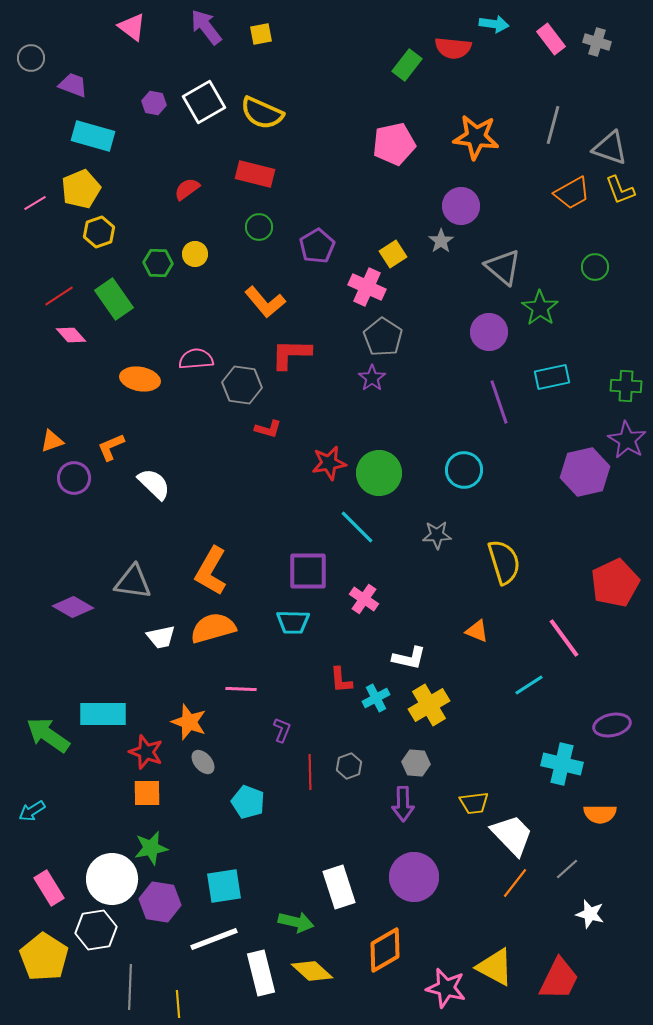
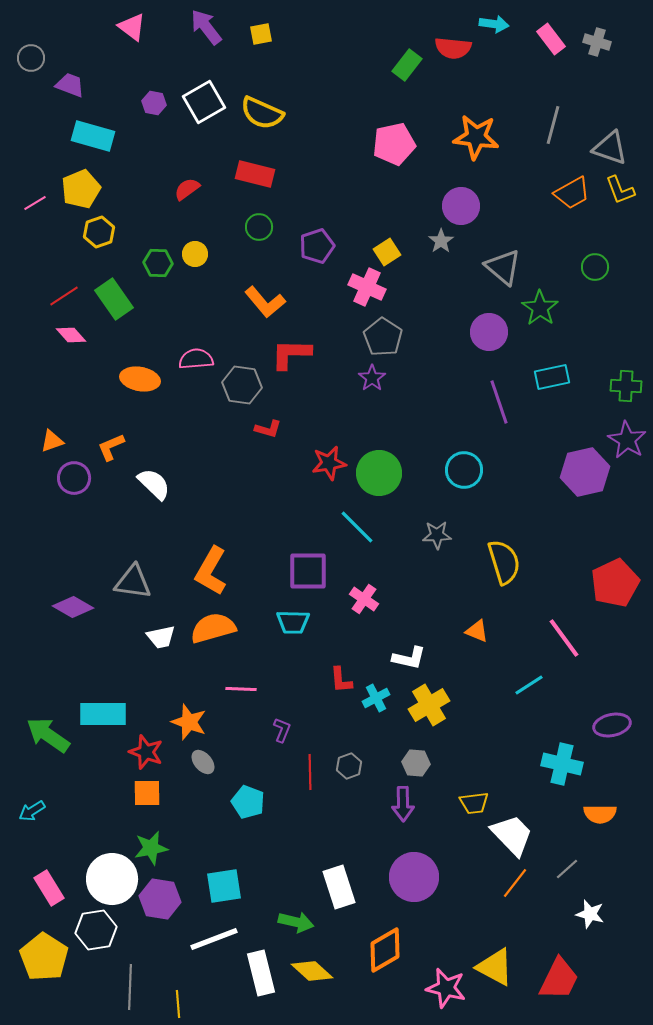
purple trapezoid at (73, 85): moved 3 px left
purple pentagon at (317, 246): rotated 12 degrees clockwise
yellow square at (393, 254): moved 6 px left, 2 px up
red line at (59, 296): moved 5 px right
purple hexagon at (160, 902): moved 3 px up
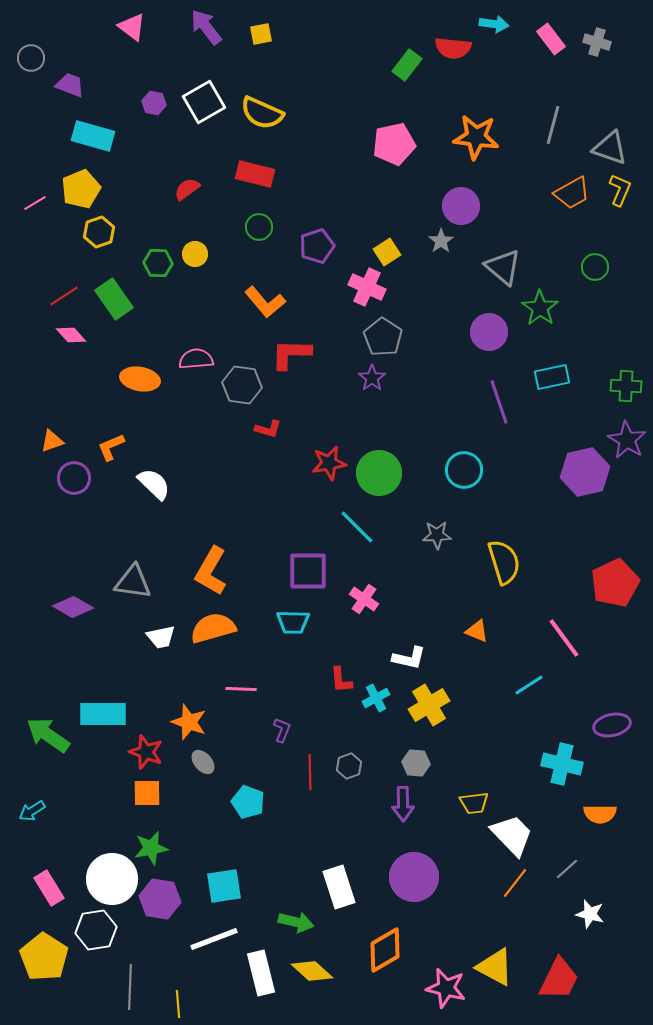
yellow L-shape at (620, 190): rotated 136 degrees counterclockwise
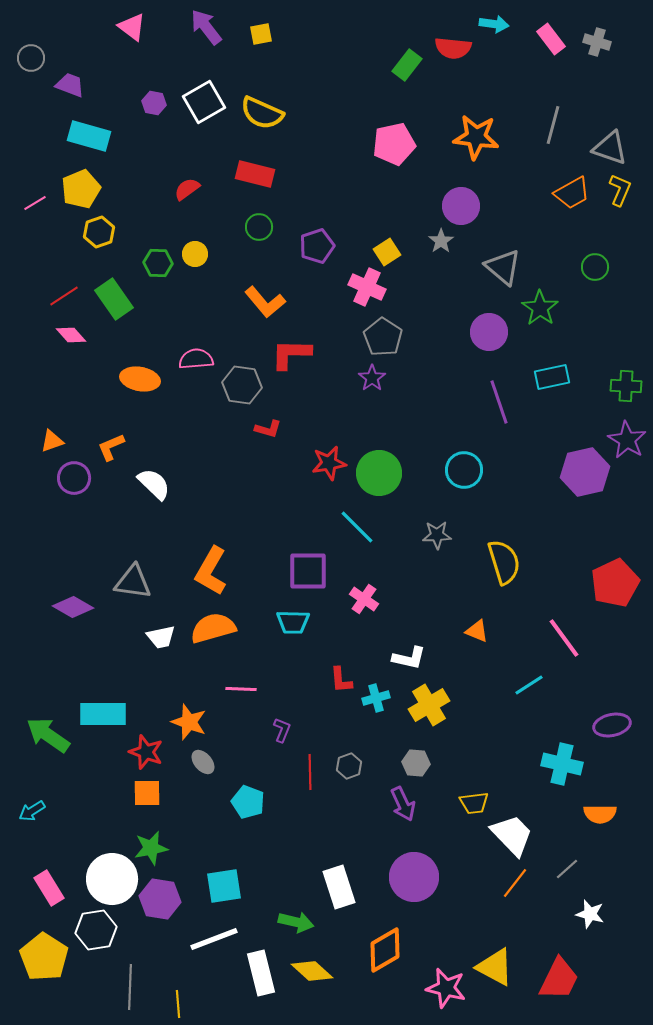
cyan rectangle at (93, 136): moved 4 px left
cyan cross at (376, 698): rotated 12 degrees clockwise
purple arrow at (403, 804): rotated 24 degrees counterclockwise
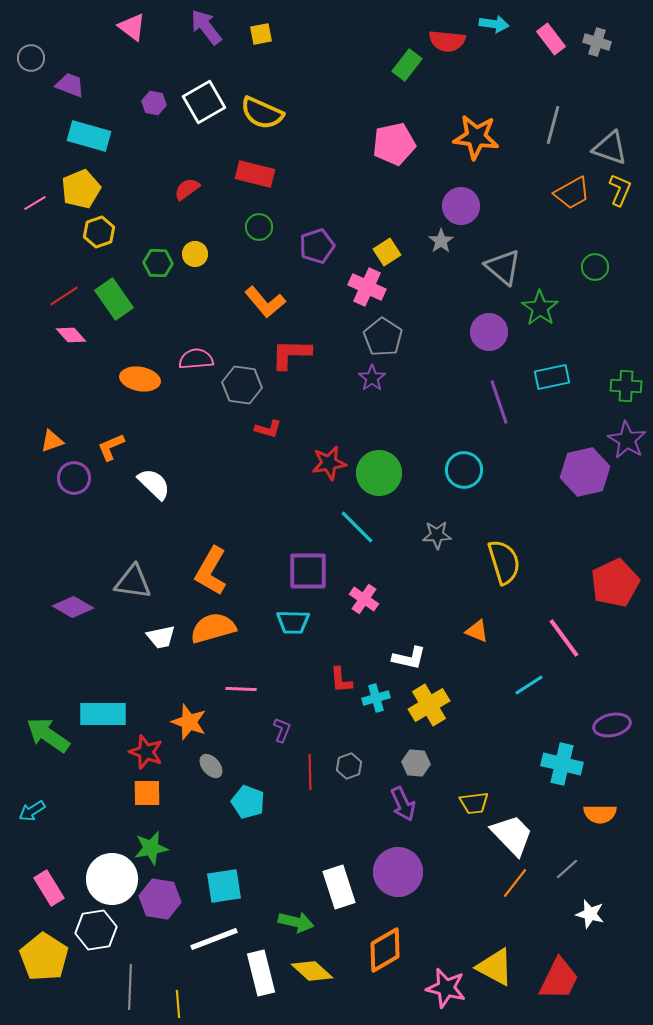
red semicircle at (453, 48): moved 6 px left, 7 px up
gray ellipse at (203, 762): moved 8 px right, 4 px down
purple circle at (414, 877): moved 16 px left, 5 px up
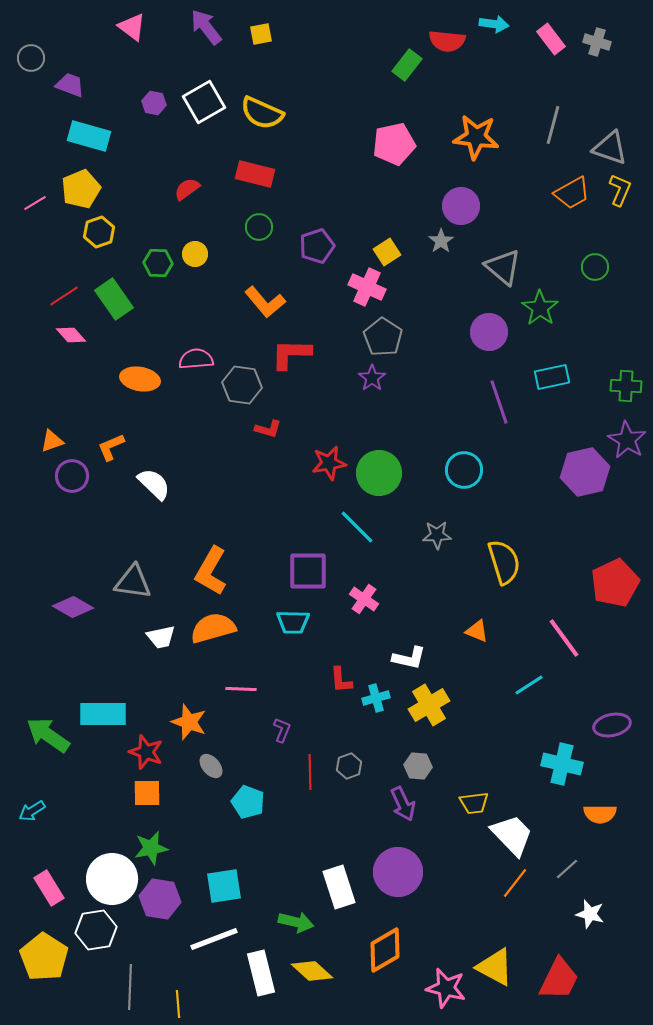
purple circle at (74, 478): moved 2 px left, 2 px up
gray hexagon at (416, 763): moved 2 px right, 3 px down
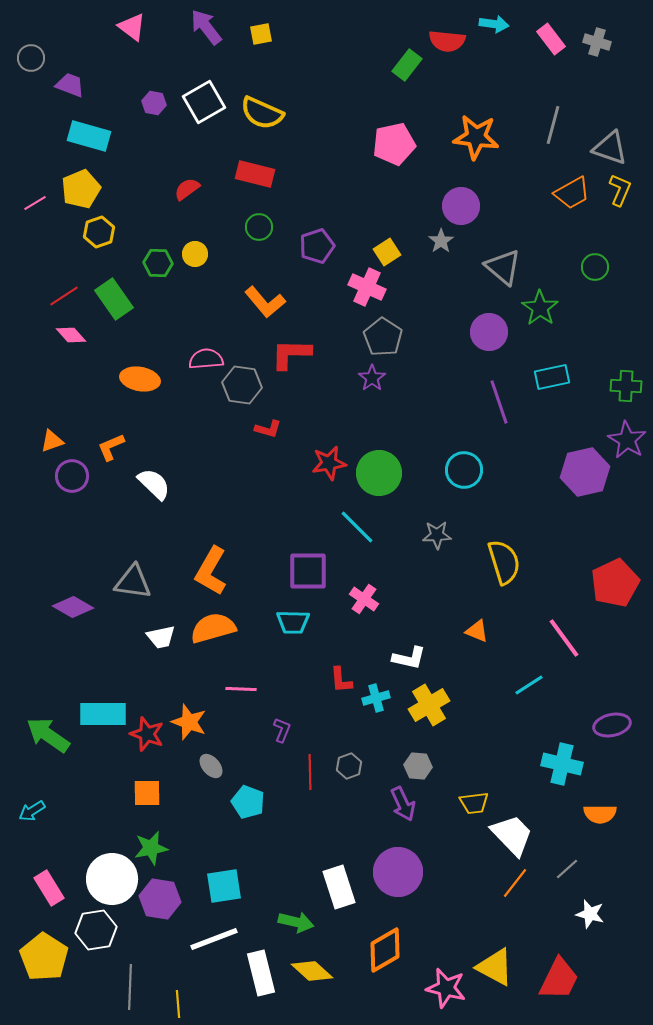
pink semicircle at (196, 359): moved 10 px right
red star at (146, 752): moved 1 px right, 18 px up
